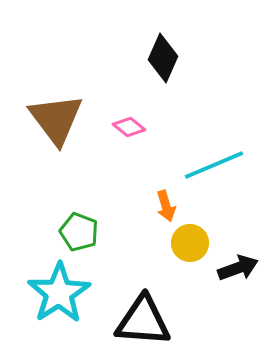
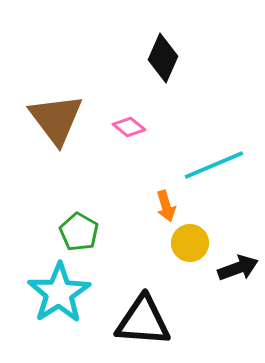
green pentagon: rotated 9 degrees clockwise
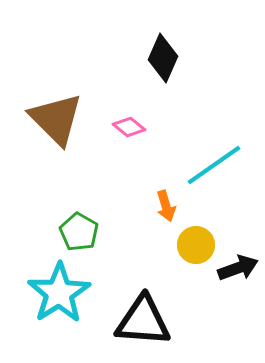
brown triangle: rotated 8 degrees counterclockwise
cyan line: rotated 12 degrees counterclockwise
yellow circle: moved 6 px right, 2 px down
